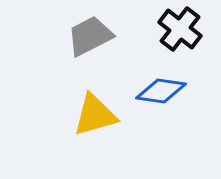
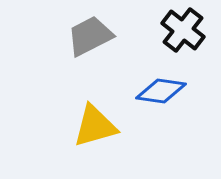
black cross: moved 3 px right, 1 px down
yellow triangle: moved 11 px down
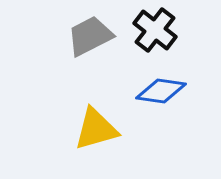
black cross: moved 28 px left
yellow triangle: moved 1 px right, 3 px down
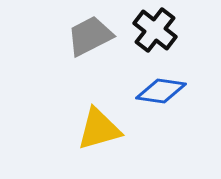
yellow triangle: moved 3 px right
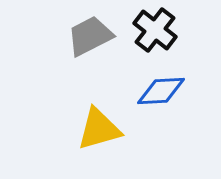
blue diamond: rotated 12 degrees counterclockwise
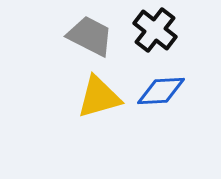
gray trapezoid: rotated 54 degrees clockwise
yellow triangle: moved 32 px up
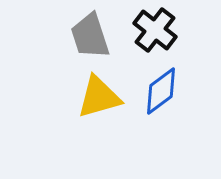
gray trapezoid: rotated 135 degrees counterclockwise
blue diamond: rotated 33 degrees counterclockwise
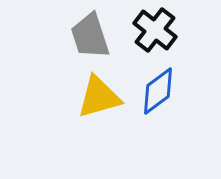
blue diamond: moved 3 px left
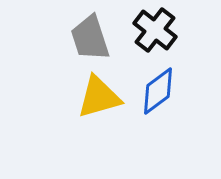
gray trapezoid: moved 2 px down
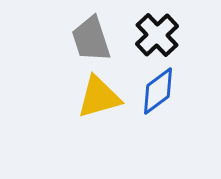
black cross: moved 2 px right, 5 px down; rotated 9 degrees clockwise
gray trapezoid: moved 1 px right, 1 px down
